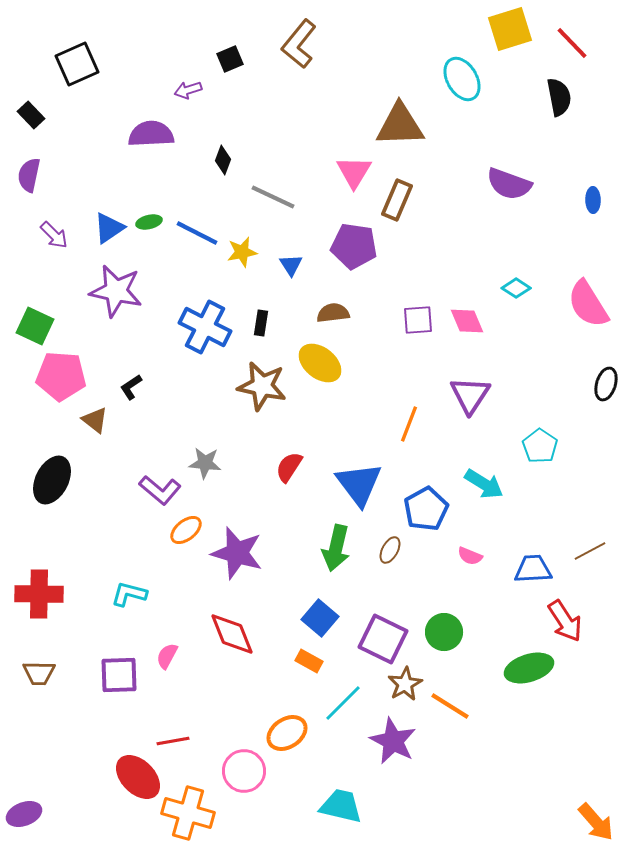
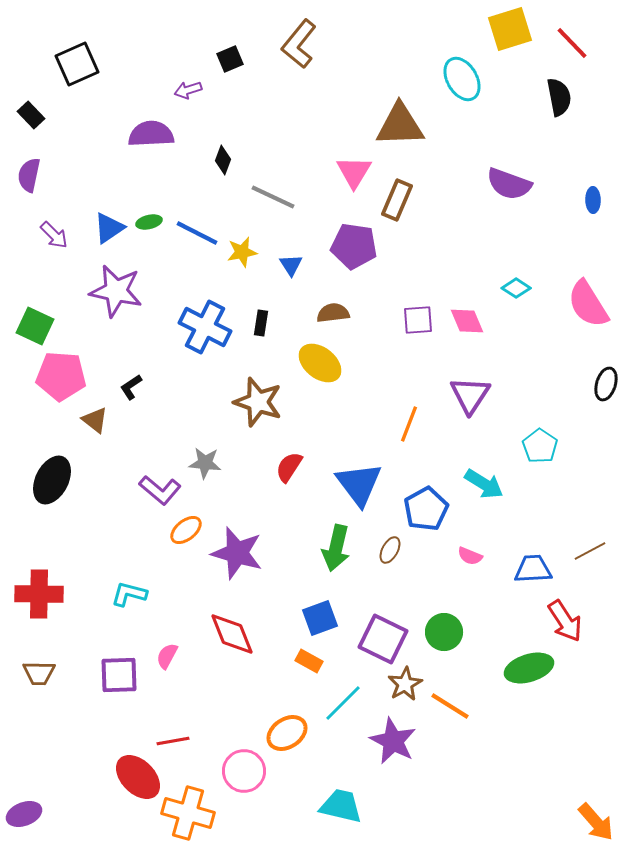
brown star at (262, 386): moved 4 px left, 16 px down; rotated 6 degrees clockwise
blue square at (320, 618): rotated 30 degrees clockwise
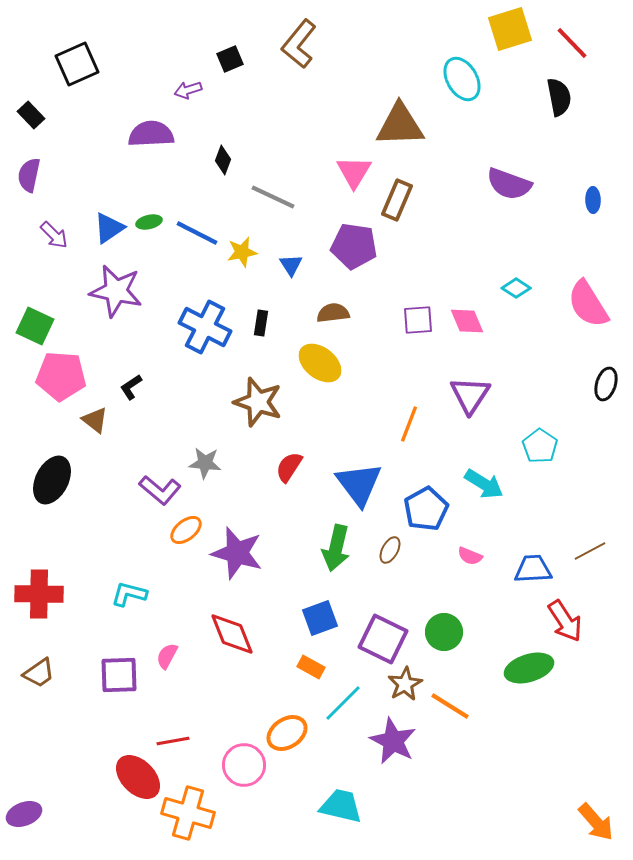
orange rectangle at (309, 661): moved 2 px right, 6 px down
brown trapezoid at (39, 673): rotated 36 degrees counterclockwise
pink circle at (244, 771): moved 6 px up
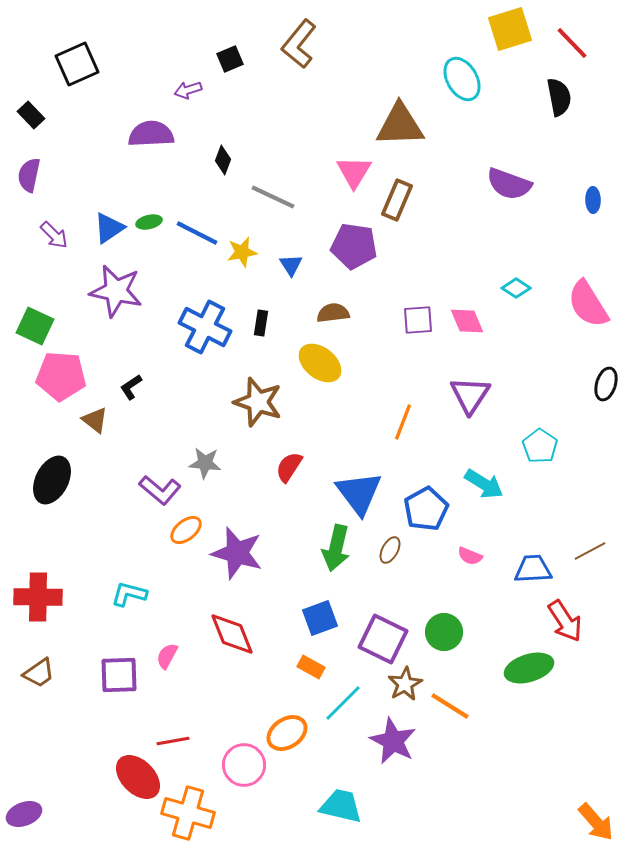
orange line at (409, 424): moved 6 px left, 2 px up
blue triangle at (359, 484): moved 9 px down
red cross at (39, 594): moved 1 px left, 3 px down
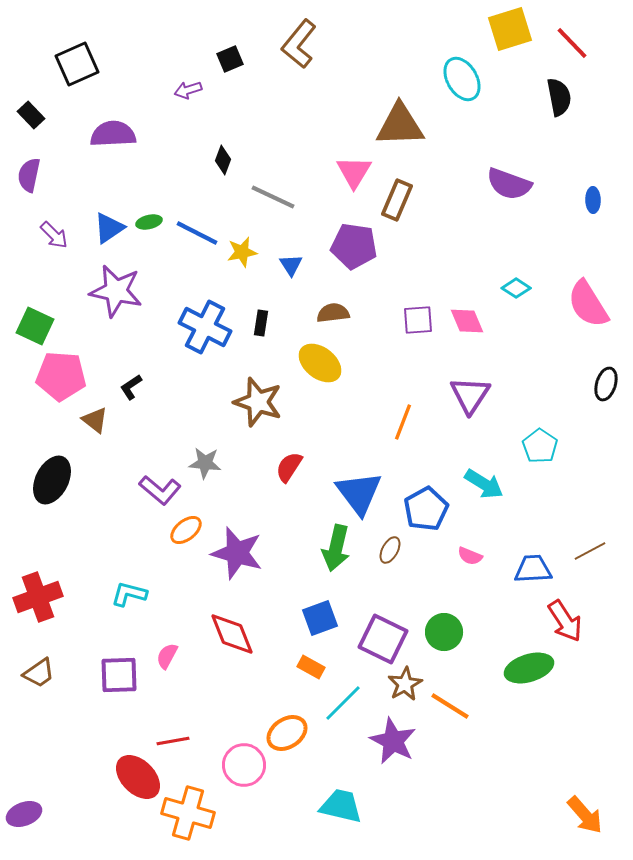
purple semicircle at (151, 134): moved 38 px left
red cross at (38, 597): rotated 21 degrees counterclockwise
orange arrow at (596, 822): moved 11 px left, 7 px up
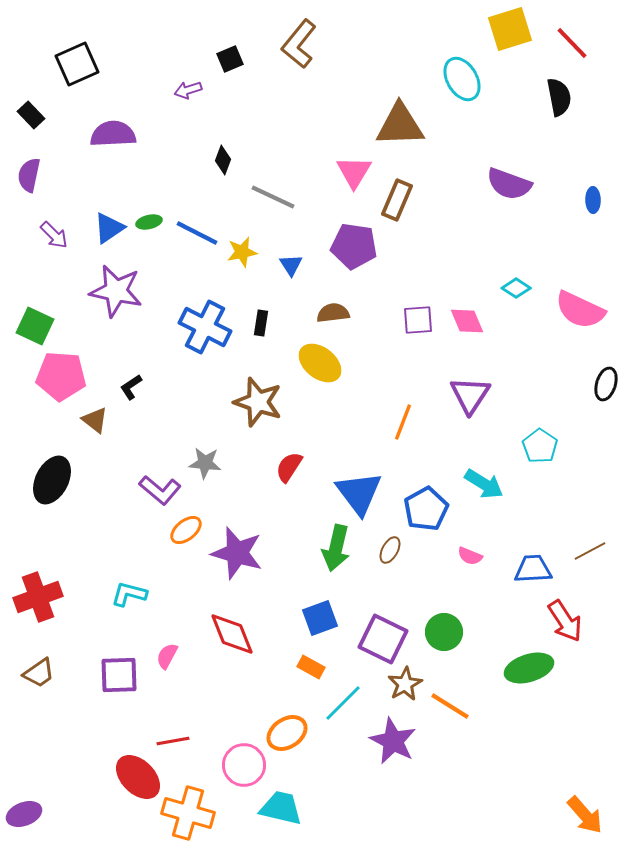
pink semicircle at (588, 304): moved 8 px left, 6 px down; rotated 33 degrees counterclockwise
cyan trapezoid at (341, 806): moved 60 px left, 2 px down
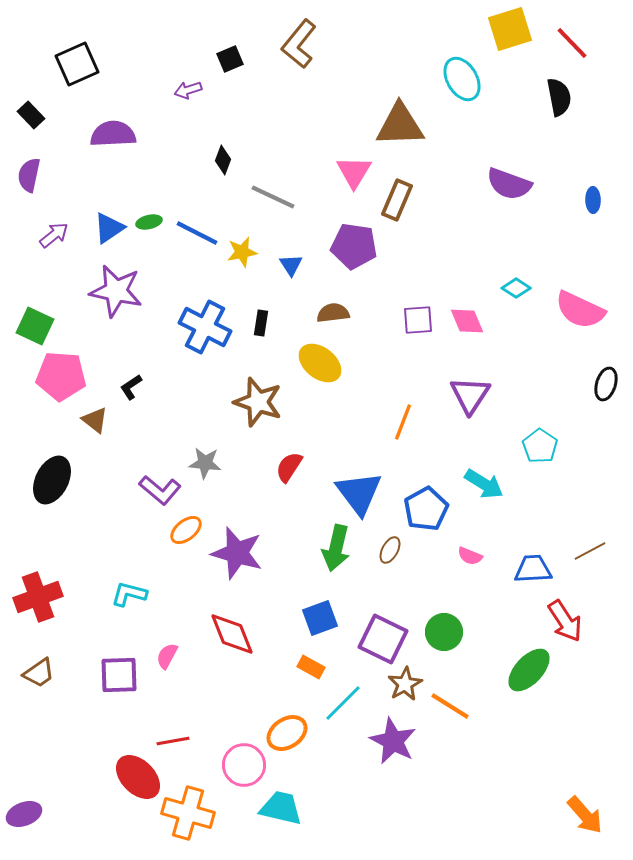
purple arrow at (54, 235): rotated 84 degrees counterclockwise
green ellipse at (529, 668): moved 2 px down; rotated 30 degrees counterclockwise
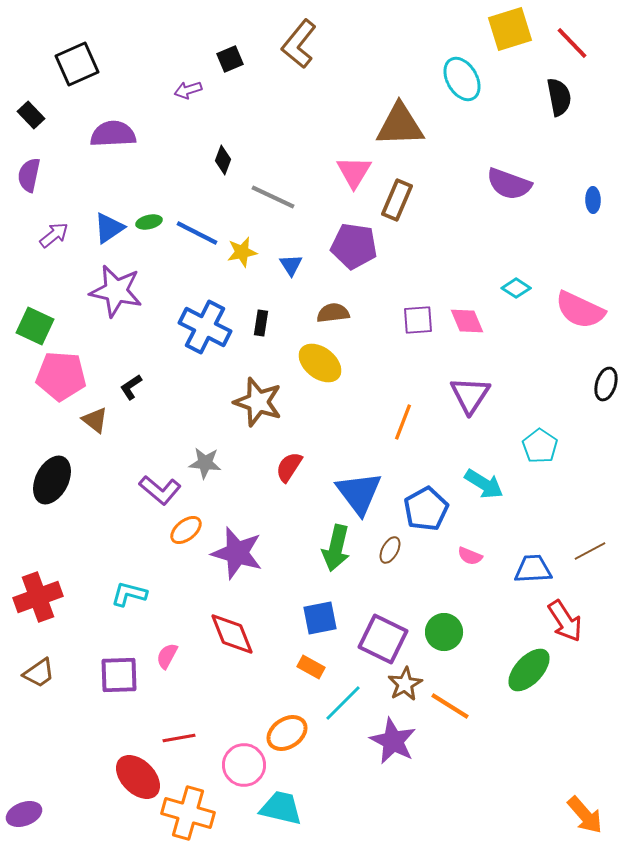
blue square at (320, 618): rotated 9 degrees clockwise
red line at (173, 741): moved 6 px right, 3 px up
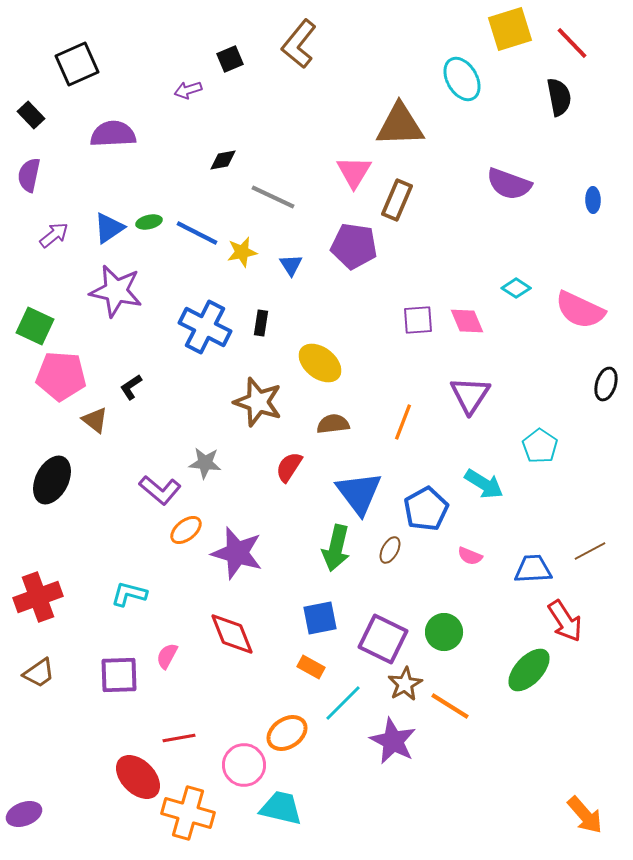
black diamond at (223, 160): rotated 60 degrees clockwise
brown semicircle at (333, 313): moved 111 px down
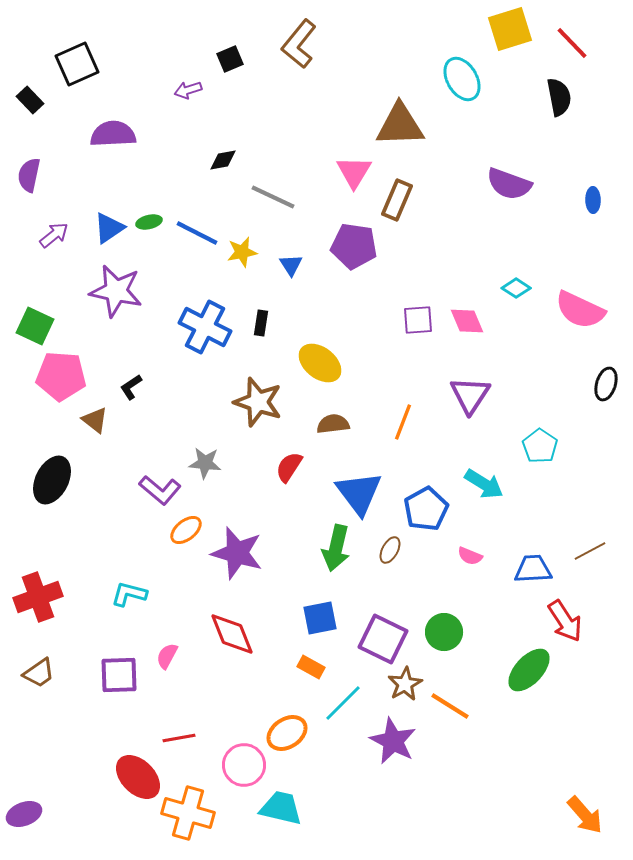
black rectangle at (31, 115): moved 1 px left, 15 px up
